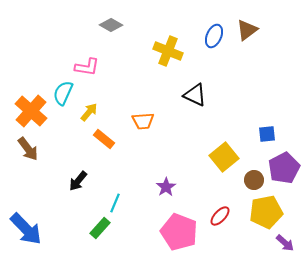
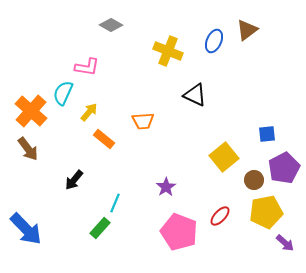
blue ellipse: moved 5 px down
black arrow: moved 4 px left, 1 px up
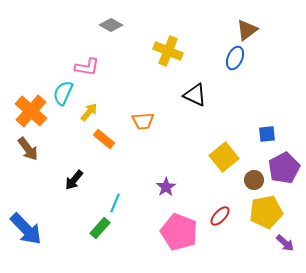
blue ellipse: moved 21 px right, 17 px down
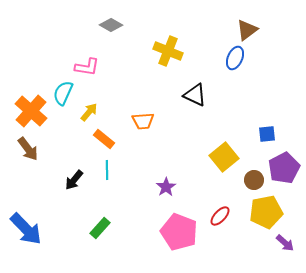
cyan line: moved 8 px left, 33 px up; rotated 24 degrees counterclockwise
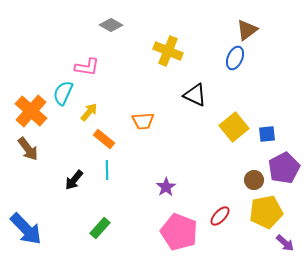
yellow square: moved 10 px right, 30 px up
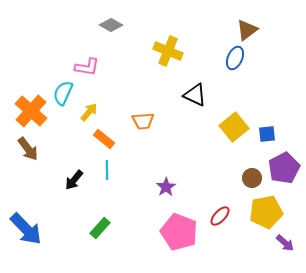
brown circle: moved 2 px left, 2 px up
